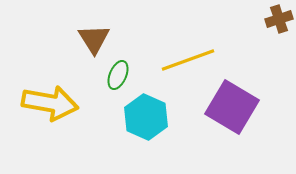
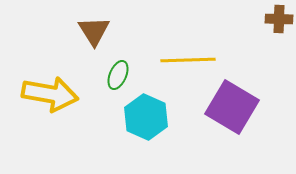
brown cross: rotated 20 degrees clockwise
brown triangle: moved 8 px up
yellow line: rotated 18 degrees clockwise
yellow arrow: moved 9 px up
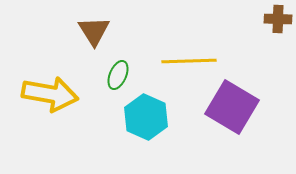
brown cross: moved 1 px left
yellow line: moved 1 px right, 1 px down
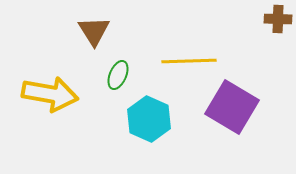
cyan hexagon: moved 3 px right, 2 px down
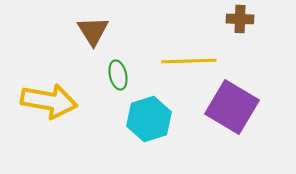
brown cross: moved 38 px left
brown triangle: moved 1 px left
green ellipse: rotated 36 degrees counterclockwise
yellow arrow: moved 1 px left, 7 px down
cyan hexagon: rotated 18 degrees clockwise
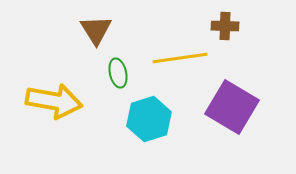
brown cross: moved 15 px left, 7 px down
brown triangle: moved 3 px right, 1 px up
yellow line: moved 9 px left, 3 px up; rotated 6 degrees counterclockwise
green ellipse: moved 2 px up
yellow arrow: moved 5 px right
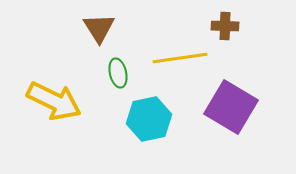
brown triangle: moved 3 px right, 2 px up
yellow arrow: rotated 16 degrees clockwise
purple square: moved 1 px left
cyan hexagon: rotated 6 degrees clockwise
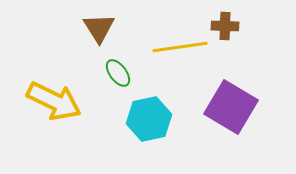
yellow line: moved 11 px up
green ellipse: rotated 24 degrees counterclockwise
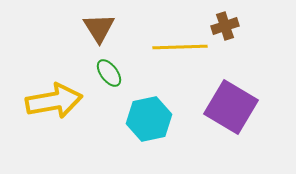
brown cross: rotated 20 degrees counterclockwise
yellow line: rotated 6 degrees clockwise
green ellipse: moved 9 px left
yellow arrow: rotated 36 degrees counterclockwise
